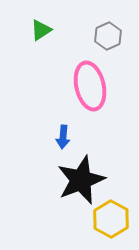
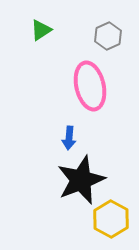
blue arrow: moved 6 px right, 1 px down
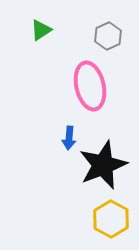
black star: moved 22 px right, 15 px up
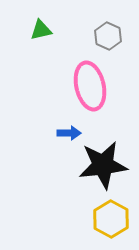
green triangle: rotated 20 degrees clockwise
gray hexagon: rotated 12 degrees counterclockwise
blue arrow: moved 5 px up; rotated 95 degrees counterclockwise
black star: rotated 15 degrees clockwise
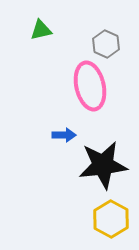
gray hexagon: moved 2 px left, 8 px down
blue arrow: moved 5 px left, 2 px down
